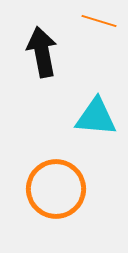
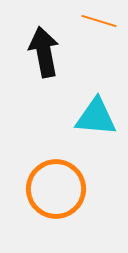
black arrow: moved 2 px right
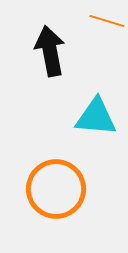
orange line: moved 8 px right
black arrow: moved 6 px right, 1 px up
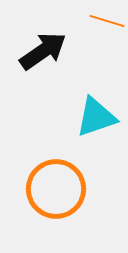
black arrow: moved 7 px left; rotated 66 degrees clockwise
cyan triangle: rotated 24 degrees counterclockwise
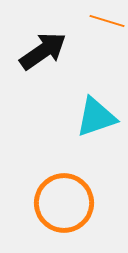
orange circle: moved 8 px right, 14 px down
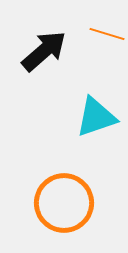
orange line: moved 13 px down
black arrow: moved 1 px right; rotated 6 degrees counterclockwise
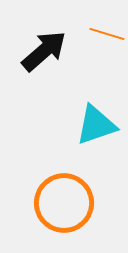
cyan triangle: moved 8 px down
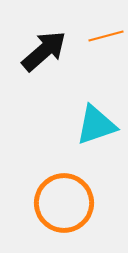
orange line: moved 1 px left, 2 px down; rotated 32 degrees counterclockwise
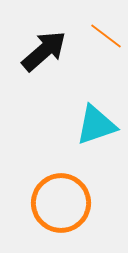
orange line: rotated 52 degrees clockwise
orange circle: moved 3 px left
